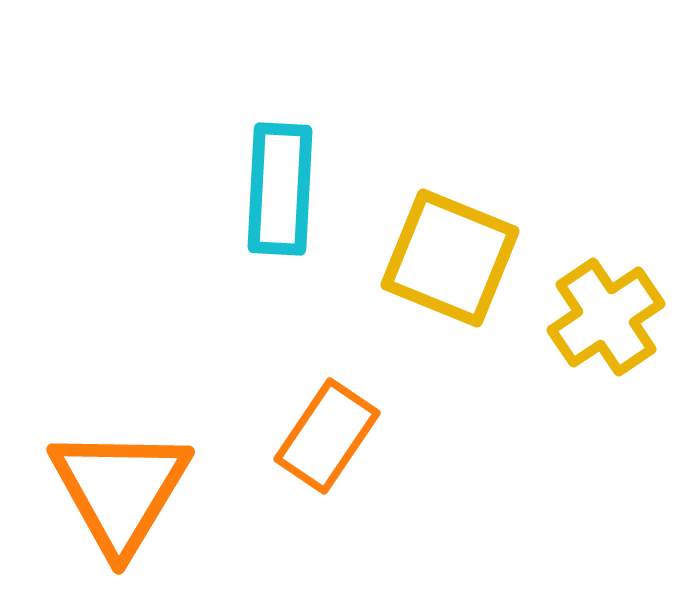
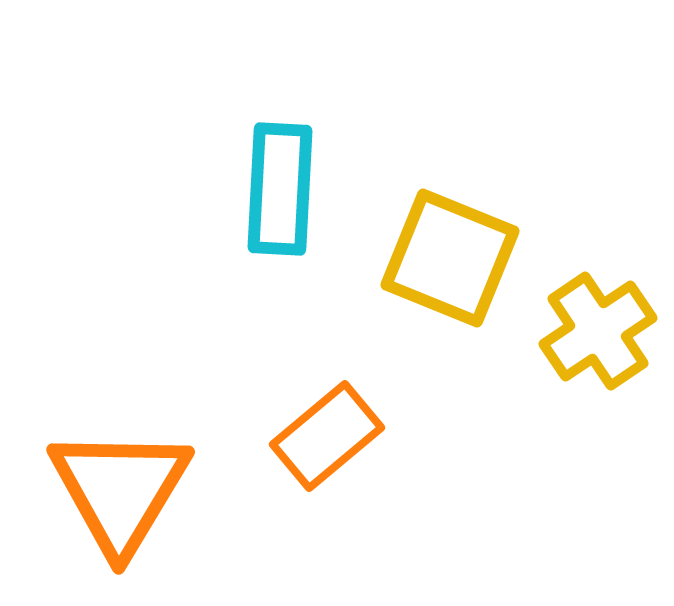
yellow cross: moved 8 px left, 14 px down
orange rectangle: rotated 16 degrees clockwise
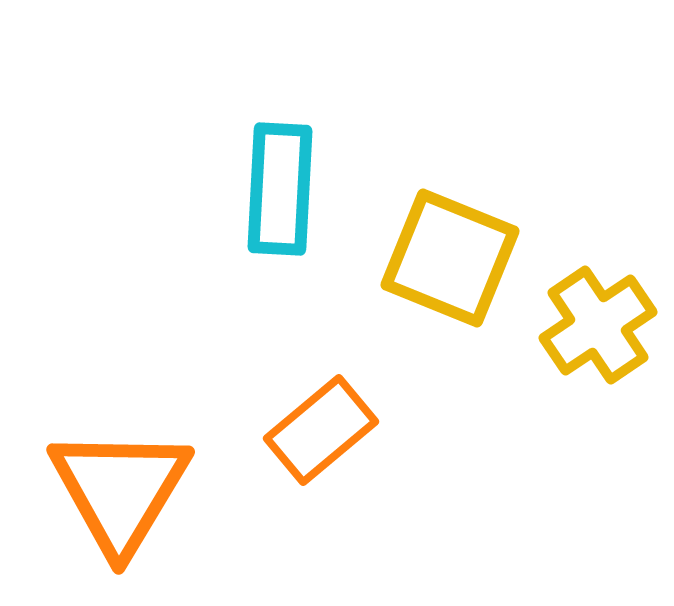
yellow cross: moved 6 px up
orange rectangle: moved 6 px left, 6 px up
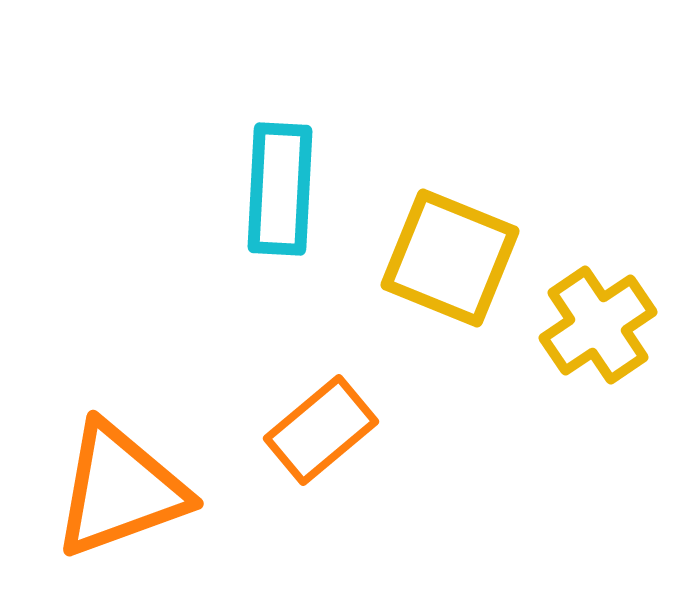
orange triangle: rotated 39 degrees clockwise
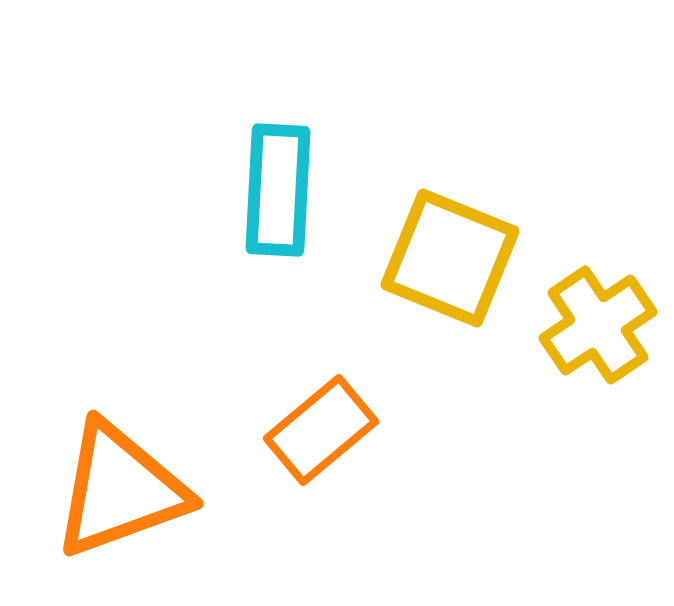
cyan rectangle: moved 2 px left, 1 px down
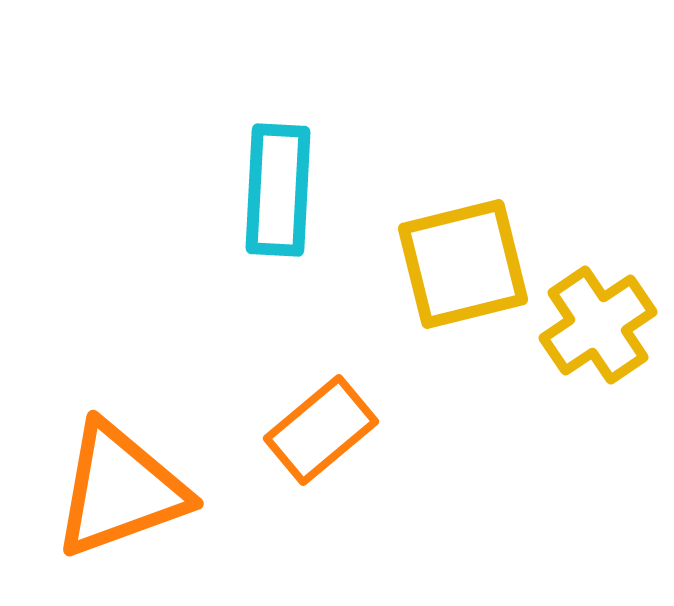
yellow square: moved 13 px right, 6 px down; rotated 36 degrees counterclockwise
